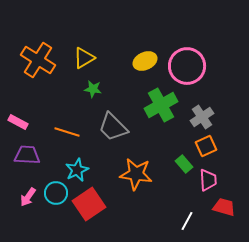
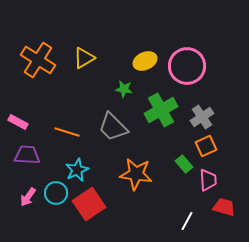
green star: moved 31 px right
green cross: moved 5 px down
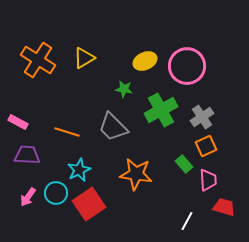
cyan star: moved 2 px right
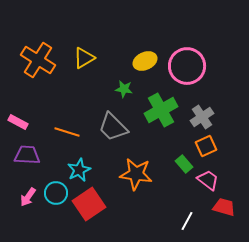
pink trapezoid: rotated 50 degrees counterclockwise
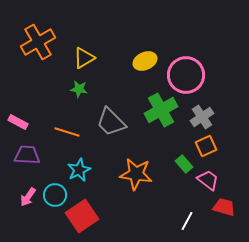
orange cross: moved 18 px up; rotated 28 degrees clockwise
pink circle: moved 1 px left, 9 px down
green star: moved 45 px left
gray trapezoid: moved 2 px left, 5 px up
cyan circle: moved 1 px left, 2 px down
red square: moved 7 px left, 12 px down
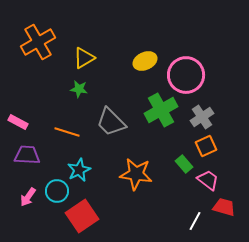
cyan circle: moved 2 px right, 4 px up
white line: moved 8 px right
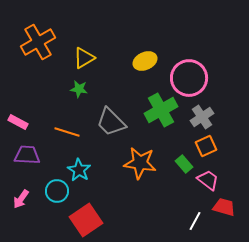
pink circle: moved 3 px right, 3 px down
cyan star: rotated 15 degrees counterclockwise
orange star: moved 4 px right, 11 px up
pink arrow: moved 7 px left, 2 px down
red square: moved 4 px right, 4 px down
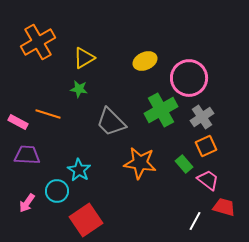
orange line: moved 19 px left, 18 px up
pink arrow: moved 6 px right, 4 px down
